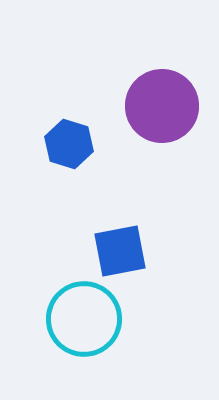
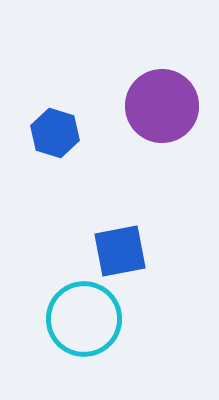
blue hexagon: moved 14 px left, 11 px up
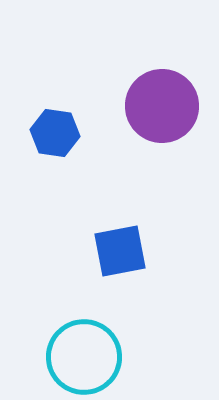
blue hexagon: rotated 9 degrees counterclockwise
cyan circle: moved 38 px down
